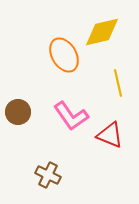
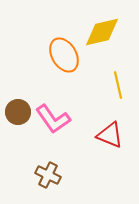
yellow line: moved 2 px down
pink L-shape: moved 18 px left, 3 px down
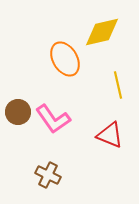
orange ellipse: moved 1 px right, 4 px down
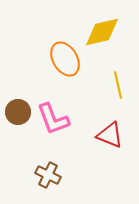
pink L-shape: rotated 15 degrees clockwise
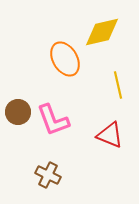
pink L-shape: moved 1 px down
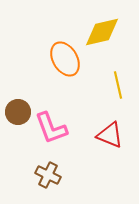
pink L-shape: moved 2 px left, 8 px down
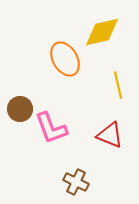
brown circle: moved 2 px right, 3 px up
brown cross: moved 28 px right, 7 px down
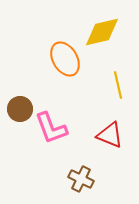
brown cross: moved 5 px right, 3 px up
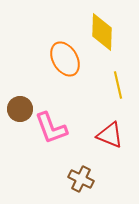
yellow diamond: rotated 75 degrees counterclockwise
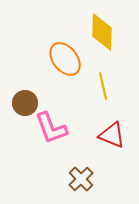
orange ellipse: rotated 8 degrees counterclockwise
yellow line: moved 15 px left, 1 px down
brown circle: moved 5 px right, 6 px up
red triangle: moved 2 px right
brown cross: rotated 20 degrees clockwise
